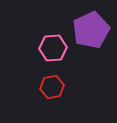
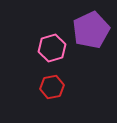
pink hexagon: moved 1 px left; rotated 12 degrees counterclockwise
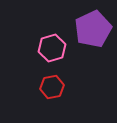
purple pentagon: moved 2 px right, 1 px up
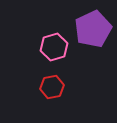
pink hexagon: moved 2 px right, 1 px up
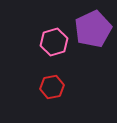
pink hexagon: moved 5 px up
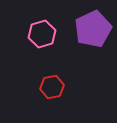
pink hexagon: moved 12 px left, 8 px up
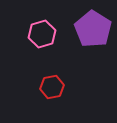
purple pentagon: rotated 15 degrees counterclockwise
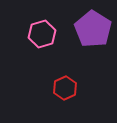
red hexagon: moved 13 px right, 1 px down; rotated 15 degrees counterclockwise
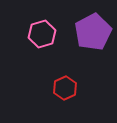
purple pentagon: moved 3 px down; rotated 12 degrees clockwise
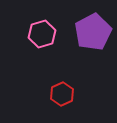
red hexagon: moved 3 px left, 6 px down
